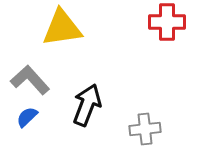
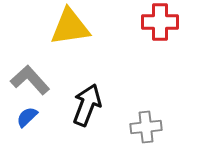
red cross: moved 7 px left
yellow triangle: moved 8 px right, 1 px up
gray cross: moved 1 px right, 2 px up
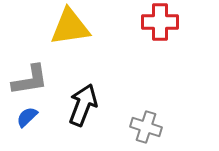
gray L-shape: rotated 123 degrees clockwise
black arrow: moved 4 px left
gray cross: rotated 24 degrees clockwise
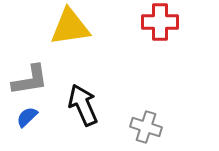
black arrow: rotated 45 degrees counterclockwise
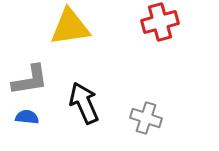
red cross: rotated 15 degrees counterclockwise
black arrow: moved 1 px right, 2 px up
blue semicircle: rotated 50 degrees clockwise
gray cross: moved 9 px up
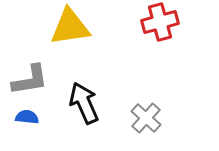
gray cross: rotated 24 degrees clockwise
